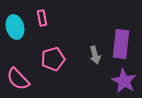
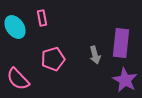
cyan ellipse: rotated 20 degrees counterclockwise
purple rectangle: moved 1 px up
purple star: moved 1 px right, 1 px up
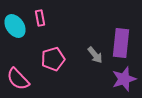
pink rectangle: moved 2 px left
cyan ellipse: moved 1 px up
gray arrow: rotated 24 degrees counterclockwise
purple star: moved 1 px left, 1 px up; rotated 25 degrees clockwise
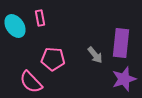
pink pentagon: rotated 20 degrees clockwise
pink semicircle: moved 13 px right, 3 px down
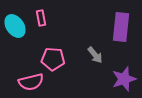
pink rectangle: moved 1 px right
purple rectangle: moved 16 px up
pink semicircle: rotated 60 degrees counterclockwise
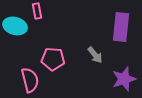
pink rectangle: moved 4 px left, 7 px up
cyan ellipse: rotated 40 degrees counterclockwise
pink semicircle: moved 1 px left, 2 px up; rotated 90 degrees counterclockwise
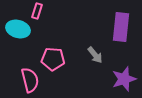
pink rectangle: rotated 28 degrees clockwise
cyan ellipse: moved 3 px right, 3 px down
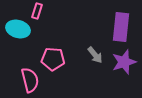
purple star: moved 17 px up
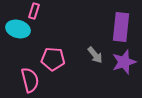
pink rectangle: moved 3 px left
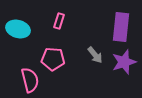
pink rectangle: moved 25 px right, 10 px down
